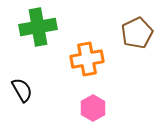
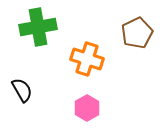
orange cross: rotated 28 degrees clockwise
pink hexagon: moved 6 px left
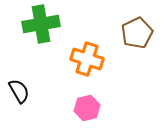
green cross: moved 3 px right, 3 px up
black semicircle: moved 3 px left, 1 px down
pink hexagon: rotated 15 degrees clockwise
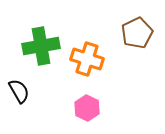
green cross: moved 22 px down
pink hexagon: rotated 20 degrees counterclockwise
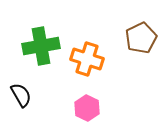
brown pentagon: moved 4 px right, 5 px down
black semicircle: moved 2 px right, 4 px down
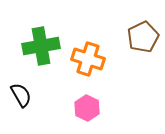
brown pentagon: moved 2 px right, 1 px up
orange cross: moved 1 px right
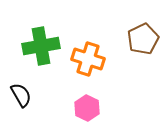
brown pentagon: moved 2 px down
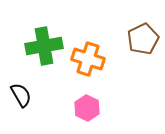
green cross: moved 3 px right
